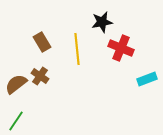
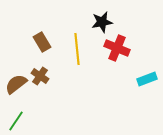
red cross: moved 4 px left
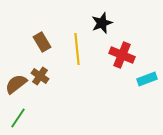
black star: moved 1 px down; rotated 10 degrees counterclockwise
red cross: moved 5 px right, 7 px down
green line: moved 2 px right, 3 px up
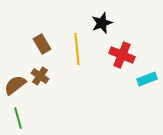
brown rectangle: moved 2 px down
brown semicircle: moved 1 px left, 1 px down
green line: rotated 50 degrees counterclockwise
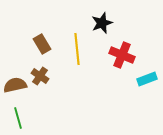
brown semicircle: rotated 25 degrees clockwise
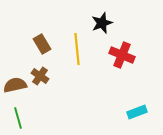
cyan rectangle: moved 10 px left, 33 px down
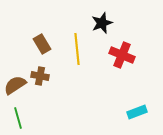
brown cross: rotated 24 degrees counterclockwise
brown semicircle: rotated 20 degrees counterclockwise
